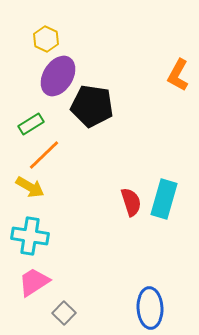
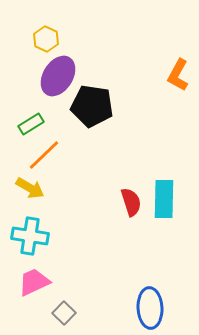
yellow arrow: moved 1 px down
cyan rectangle: rotated 15 degrees counterclockwise
pink trapezoid: rotated 8 degrees clockwise
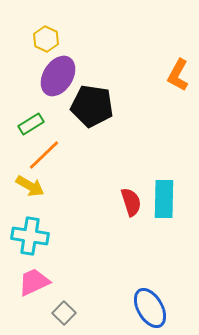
yellow arrow: moved 2 px up
blue ellipse: rotated 27 degrees counterclockwise
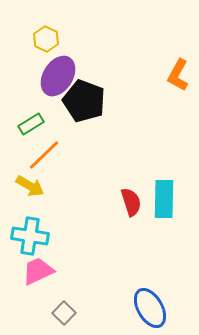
black pentagon: moved 8 px left, 5 px up; rotated 12 degrees clockwise
pink trapezoid: moved 4 px right, 11 px up
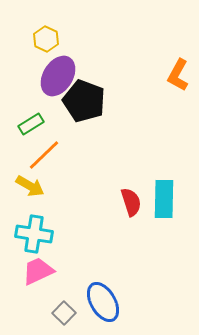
cyan cross: moved 4 px right, 2 px up
blue ellipse: moved 47 px left, 6 px up
